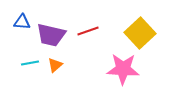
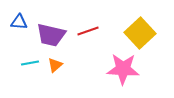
blue triangle: moved 3 px left
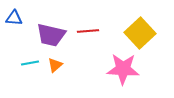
blue triangle: moved 5 px left, 4 px up
red line: rotated 15 degrees clockwise
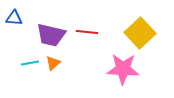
red line: moved 1 px left, 1 px down; rotated 10 degrees clockwise
orange triangle: moved 2 px left, 2 px up
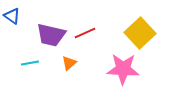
blue triangle: moved 2 px left, 2 px up; rotated 30 degrees clockwise
red line: moved 2 px left, 1 px down; rotated 30 degrees counterclockwise
orange triangle: moved 16 px right
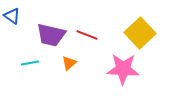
red line: moved 2 px right, 2 px down; rotated 45 degrees clockwise
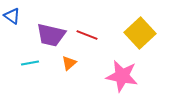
pink star: moved 1 px left, 7 px down; rotated 8 degrees clockwise
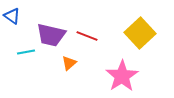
red line: moved 1 px down
cyan line: moved 4 px left, 11 px up
pink star: rotated 28 degrees clockwise
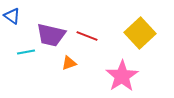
orange triangle: rotated 21 degrees clockwise
